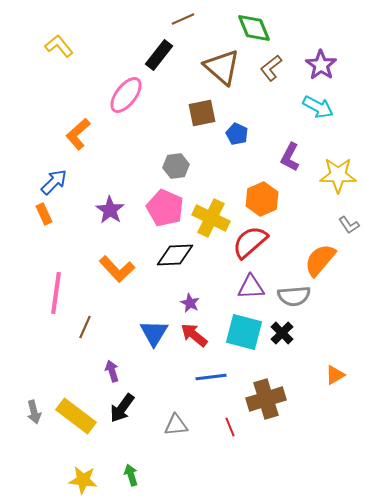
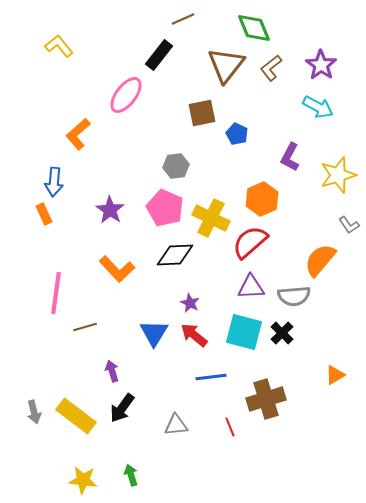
brown triangle at (222, 67): moved 4 px right, 2 px up; rotated 27 degrees clockwise
yellow star at (338, 175): rotated 18 degrees counterclockwise
blue arrow at (54, 182): rotated 140 degrees clockwise
brown line at (85, 327): rotated 50 degrees clockwise
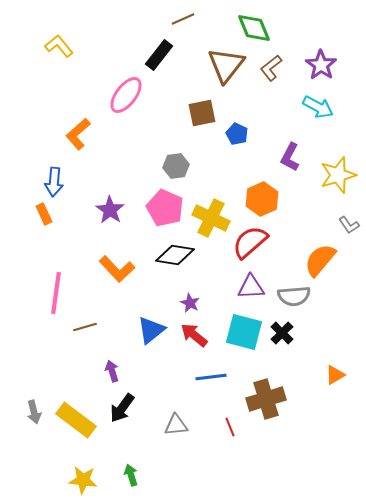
black diamond at (175, 255): rotated 12 degrees clockwise
blue triangle at (154, 333): moved 3 px left, 3 px up; rotated 20 degrees clockwise
yellow rectangle at (76, 416): moved 4 px down
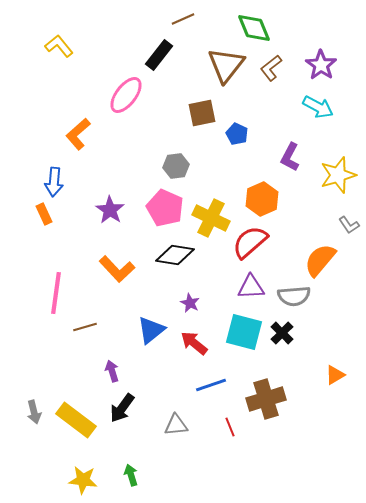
red arrow at (194, 335): moved 8 px down
blue line at (211, 377): moved 8 px down; rotated 12 degrees counterclockwise
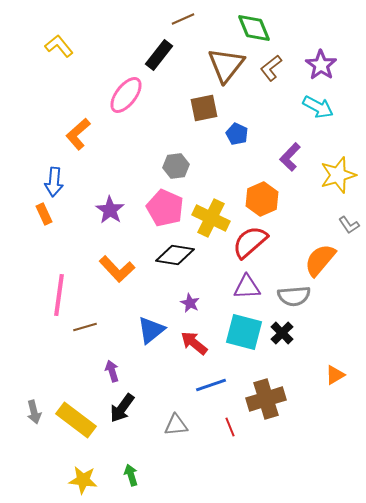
brown square at (202, 113): moved 2 px right, 5 px up
purple L-shape at (290, 157): rotated 16 degrees clockwise
purple triangle at (251, 287): moved 4 px left
pink line at (56, 293): moved 3 px right, 2 px down
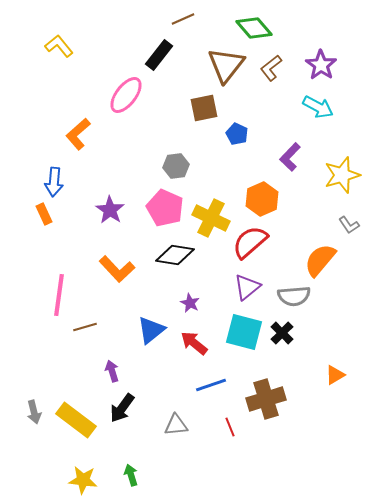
green diamond at (254, 28): rotated 18 degrees counterclockwise
yellow star at (338, 175): moved 4 px right
purple triangle at (247, 287): rotated 36 degrees counterclockwise
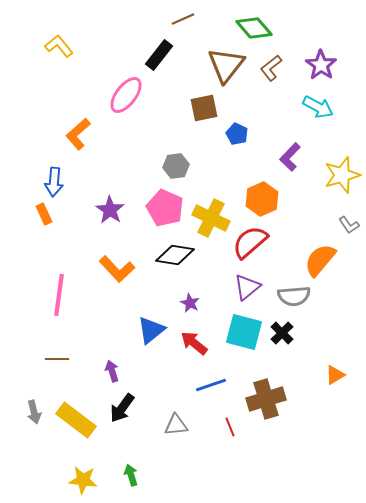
brown line at (85, 327): moved 28 px left, 32 px down; rotated 15 degrees clockwise
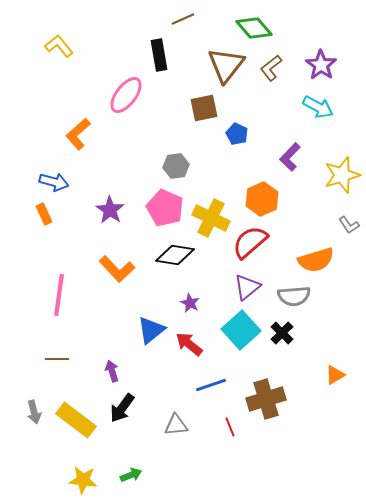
black rectangle at (159, 55): rotated 48 degrees counterclockwise
blue arrow at (54, 182): rotated 80 degrees counterclockwise
orange semicircle at (320, 260): moved 4 px left; rotated 147 degrees counterclockwise
cyan square at (244, 332): moved 3 px left, 2 px up; rotated 33 degrees clockwise
red arrow at (194, 343): moved 5 px left, 1 px down
green arrow at (131, 475): rotated 85 degrees clockwise
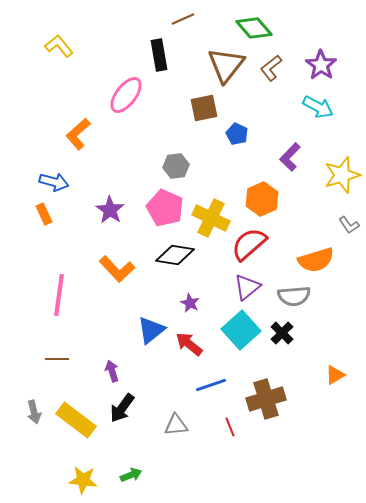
red semicircle at (250, 242): moved 1 px left, 2 px down
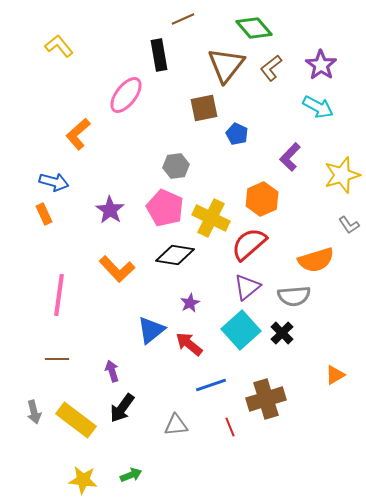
purple star at (190, 303): rotated 18 degrees clockwise
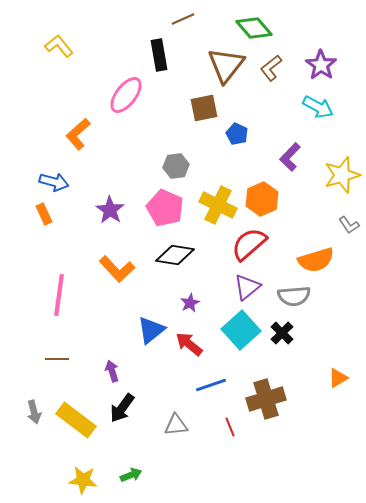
yellow cross at (211, 218): moved 7 px right, 13 px up
orange triangle at (335, 375): moved 3 px right, 3 px down
